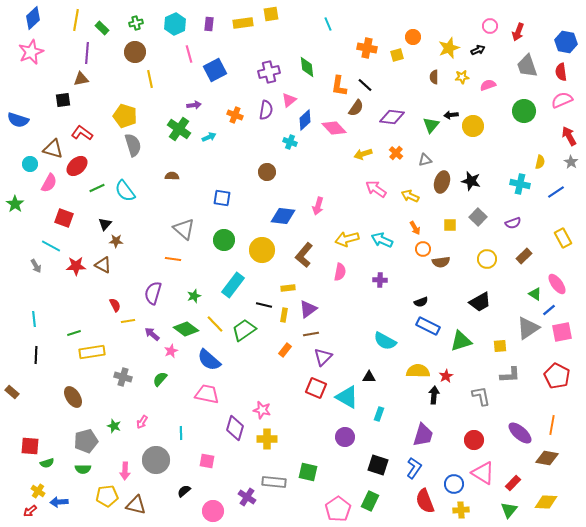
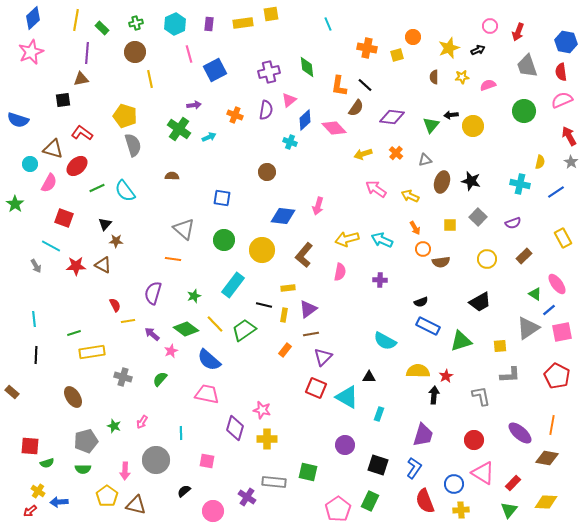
purple circle at (345, 437): moved 8 px down
yellow pentagon at (107, 496): rotated 30 degrees counterclockwise
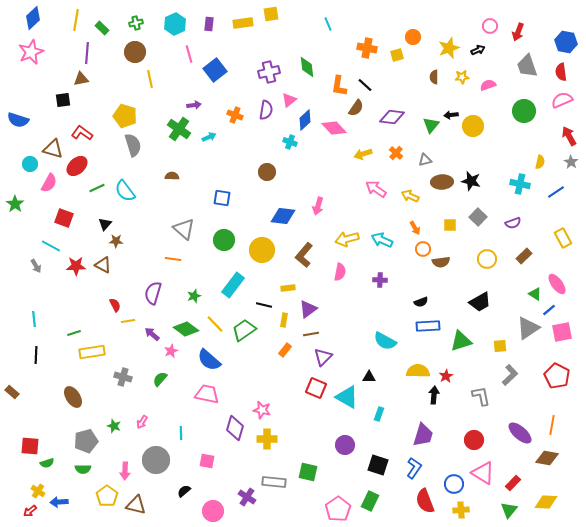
blue square at (215, 70): rotated 10 degrees counterclockwise
brown ellipse at (442, 182): rotated 70 degrees clockwise
yellow rectangle at (284, 315): moved 5 px down
blue rectangle at (428, 326): rotated 30 degrees counterclockwise
gray L-shape at (510, 375): rotated 40 degrees counterclockwise
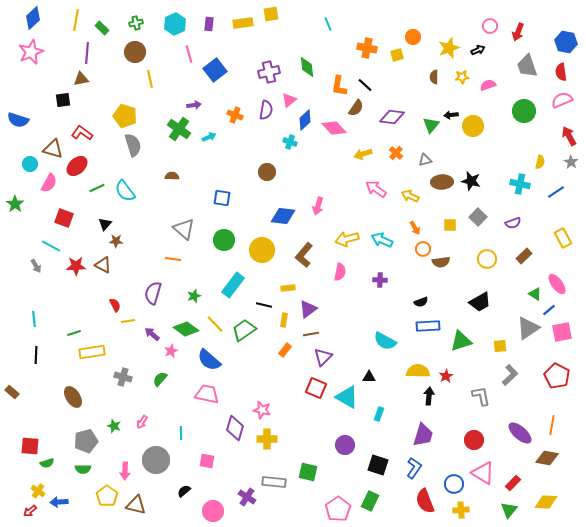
black arrow at (434, 395): moved 5 px left, 1 px down
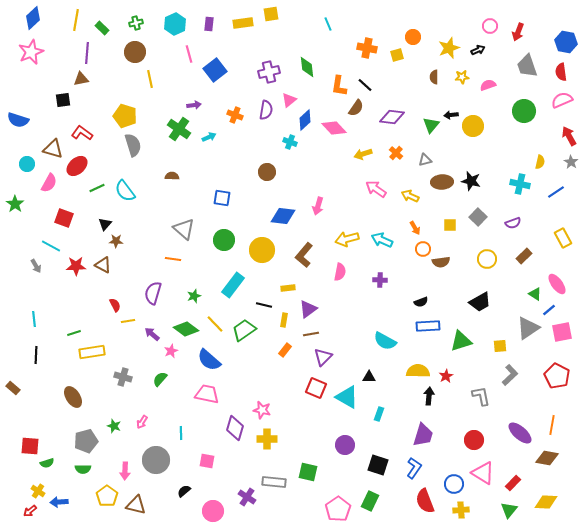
cyan circle at (30, 164): moved 3 px left
brown rectangle at (12, 392): moved 1 px right, 4 px up
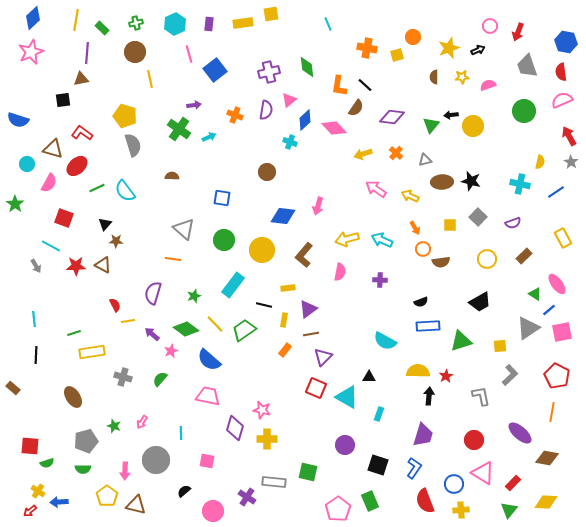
pink trapezoid at (207, 394): moved 1 px right, 2 px down
orange line at (552, 425): moved 13 px up
green rectangle at (370, 501): rotated 48 degrees counterclockwise
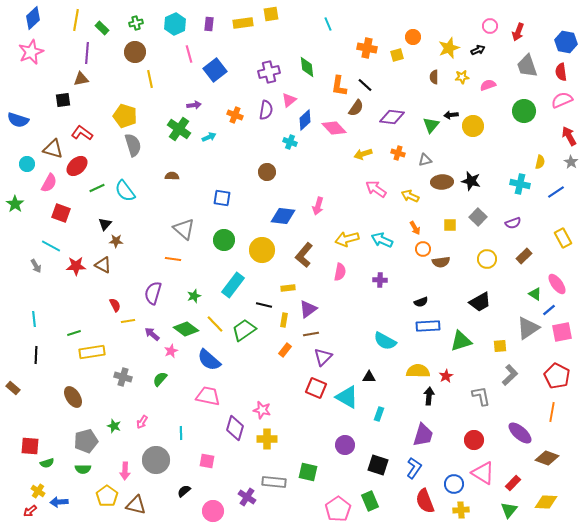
orange cross at (396, 153): moved 2 px right; rotated 24 degrees counterclockwise
red square at (64, 218): moved 3 px left, 5 px up
brown diamond at (547, 458): rotated 10 degrees clockwise
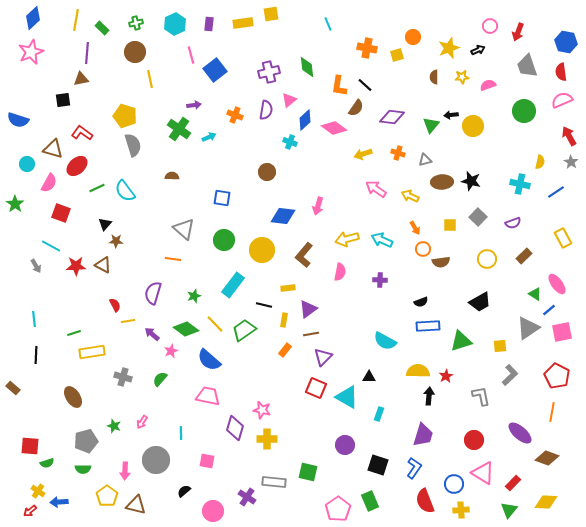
pink line at (189, 54): moved 2 px right, 1 px down
pink diamond at (334, 128): rotated 10 degrees counterclockwise
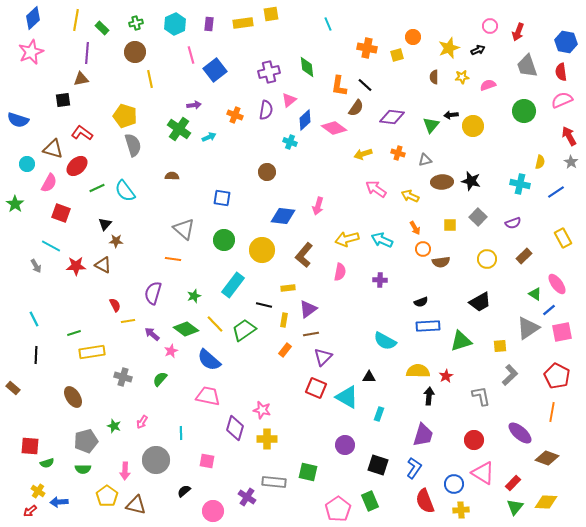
cyan line at (34, 319): rotated 21 degrees counterclockwise
green triangle at (509, 510): moved 6 px right, 3 px up
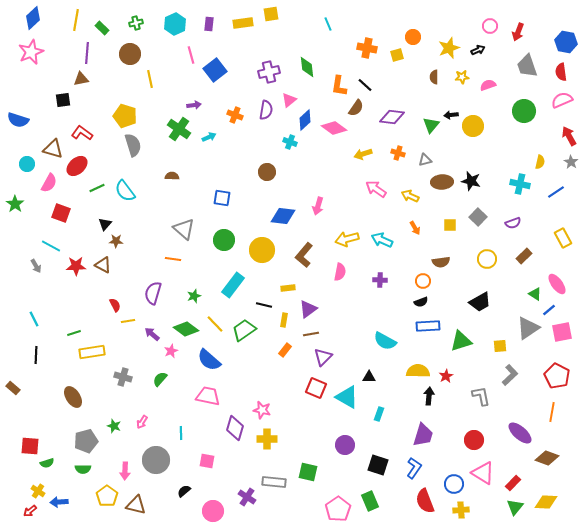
brown circle at (135, 52): moved 5 px left, 2 px down
orange circle at (423, 249): moved 32 px down
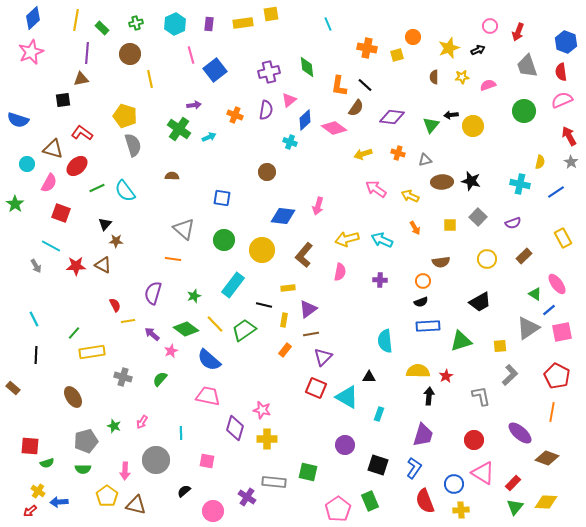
blue hexagon at (566, 42): rotated 10 degrees clockwise
green line at (74, 333): rotated 32 degrees counterclockwise
cyan semicircle at (385, 341): rotated 55 degrees clockwise
